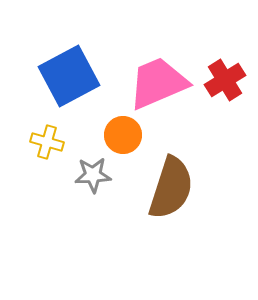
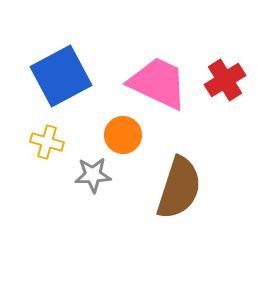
blue square: moved 8 px left
pink trapezoid: rotated 48 degrees clockwise
brown semicircle: moved 8 px right
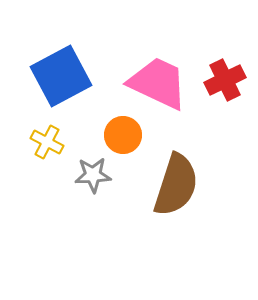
red cross: rotated 6 degrees clockwise
yellow cross: rotated 12 degrees clockwise
brown semicircle: moved 3 px left, 3 px up
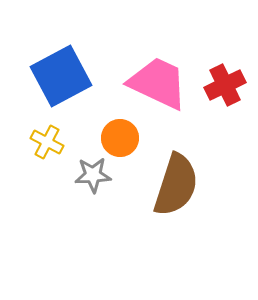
red cross: moved 5 px down
orange circle: moved 3 px left, 3 px down
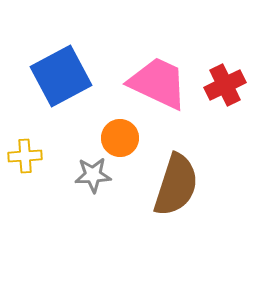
yellow cross: moved 22 px left, 14 px down; rotated 32 degrees counterclockwise
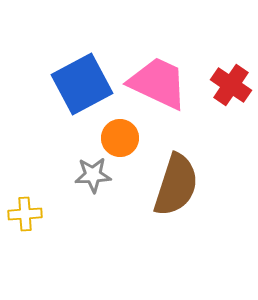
blue square: moved 21 px right, 8 px down
red cross: moved 6 px right; rotated 30 degrees counterclockwise
yellow cross: moved 58 px down
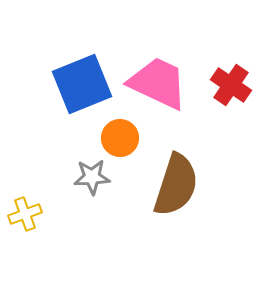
blue square: rotated 6 degrees clockwise
gray star: moved 1 px left, 2 px down
yellow cross: rotated 16 degrees counterclockwise
